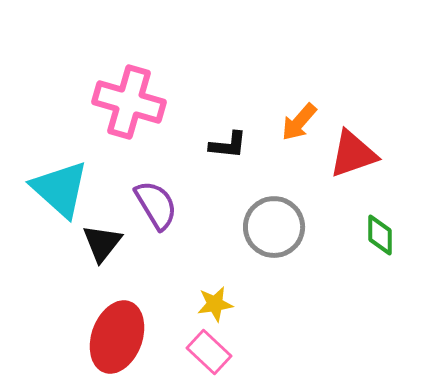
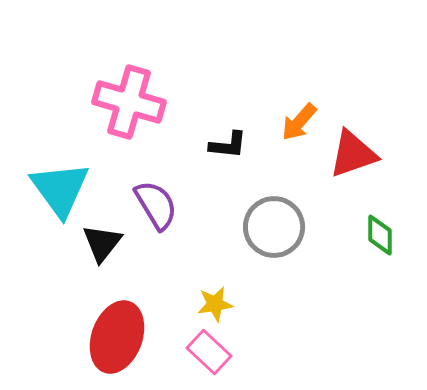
cyan triangle: rotated 12 degrees clockwise
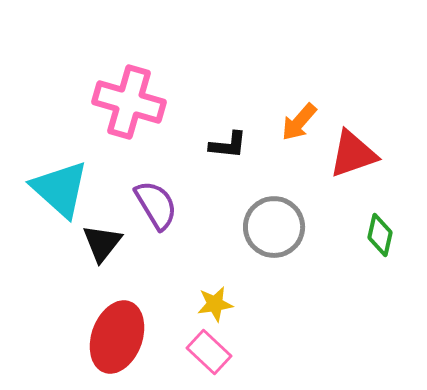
cyan triangle: rotated 12 degrees counterclockwise
green diamond: rotated 12 degrees clockwise
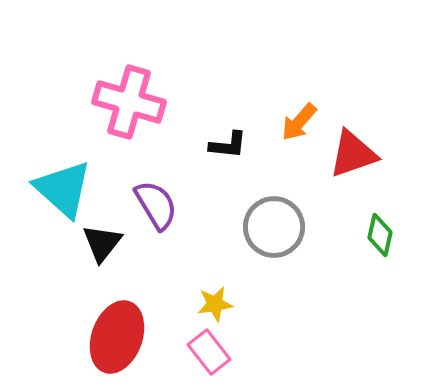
cyan triangle: moved 3 px right
pink rectangle: rotated 9 degrees clockwise
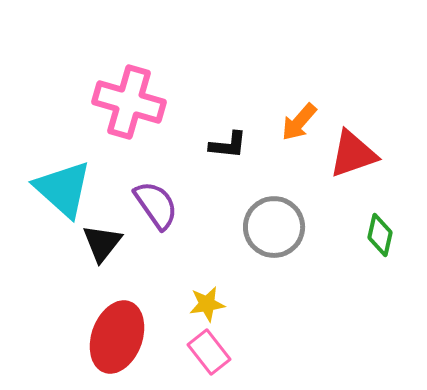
purple semicircle: rotated 4 degrees counterclockwise
yellow star: moved 8 px left
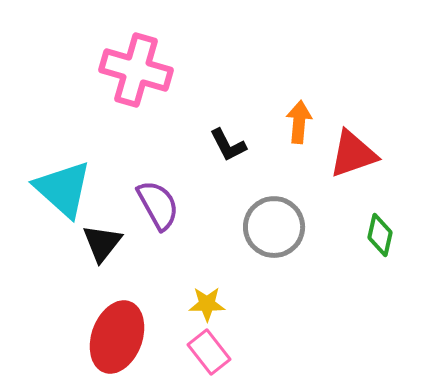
pink cross: moved 7 px right, 32 px up
orange arrow: rotated 144 degrees clockwise
black L-shape: rotated 57 degrees clockwise
purple semicircle: moved 2 px right; rotated 6 degrees clockwise
yellow star: rotated 9 degrees clockwise
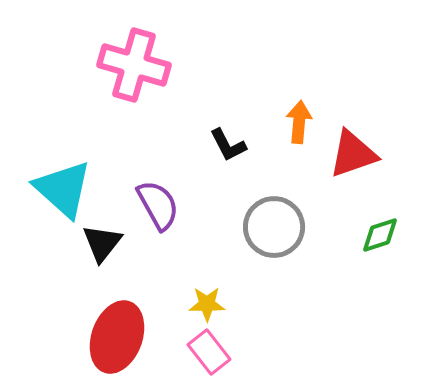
pink cross: moved 2 px left, 5 px up
green diamond: rotated 60 degrees clockwise
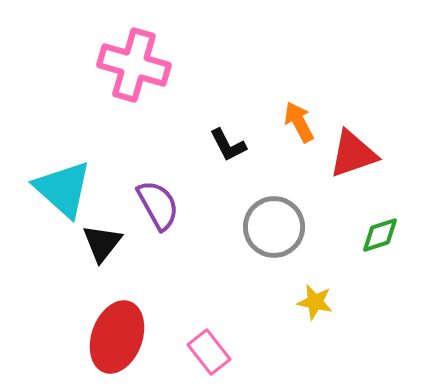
orange arrow: rotated 33 degrees counterclockwise
yellow star: moved 108 px right, 2 px up; rotated 12 degrees clockwise
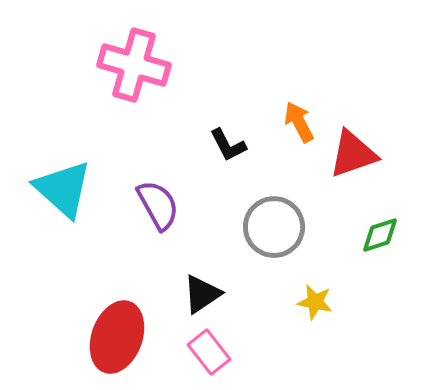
black triangle: moved 100 px right, 51 px down; rotated 18 degrees clockwise
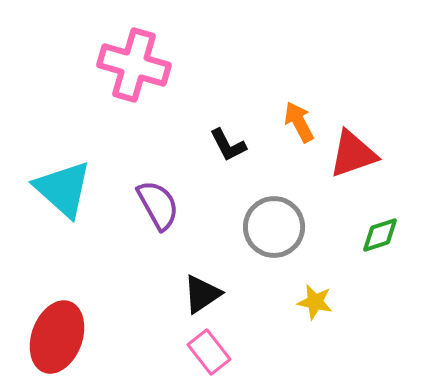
red ellipse: moved 60 px left
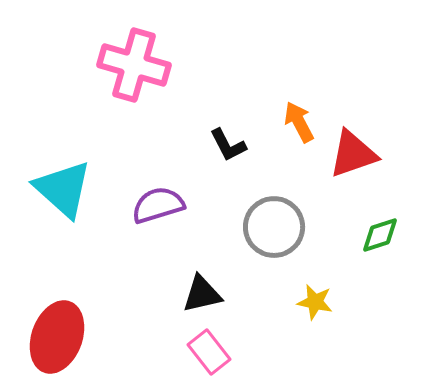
purple semicircle: rotated 78 degrees counterclockwise
black triangle: rotated 21 degrees clockwise
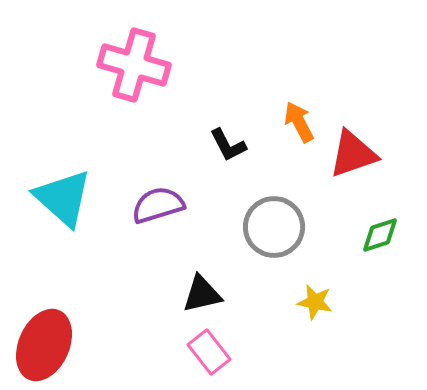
cyan triangle: moved 9 px down
red ellipse: moved 13 px left, 8 px down; rotated 4 degrees clockwise
